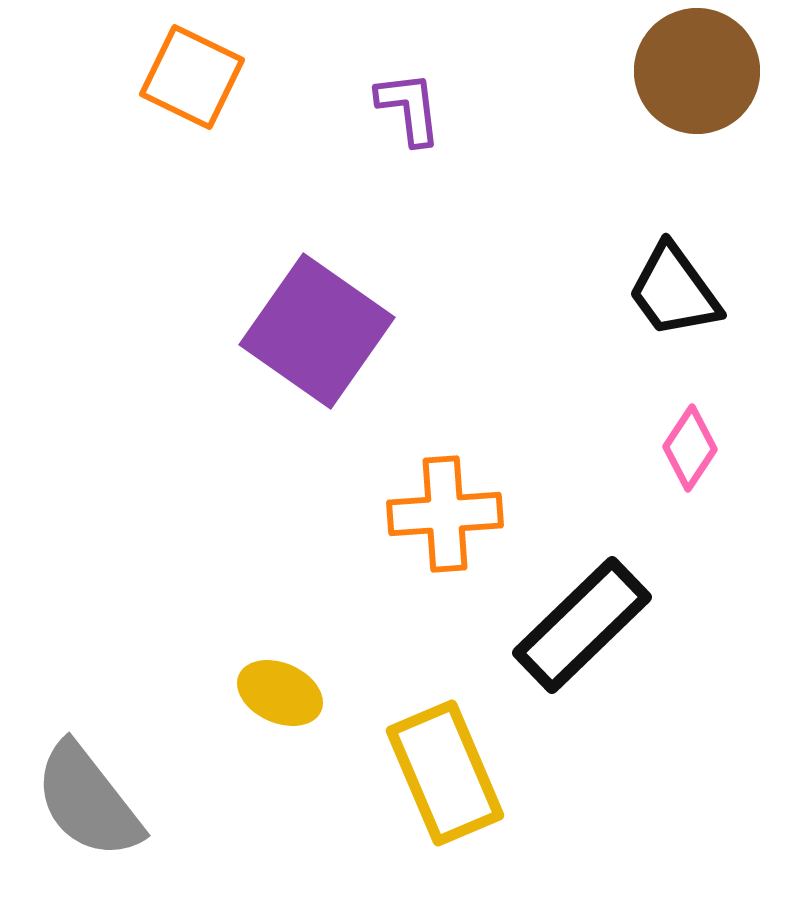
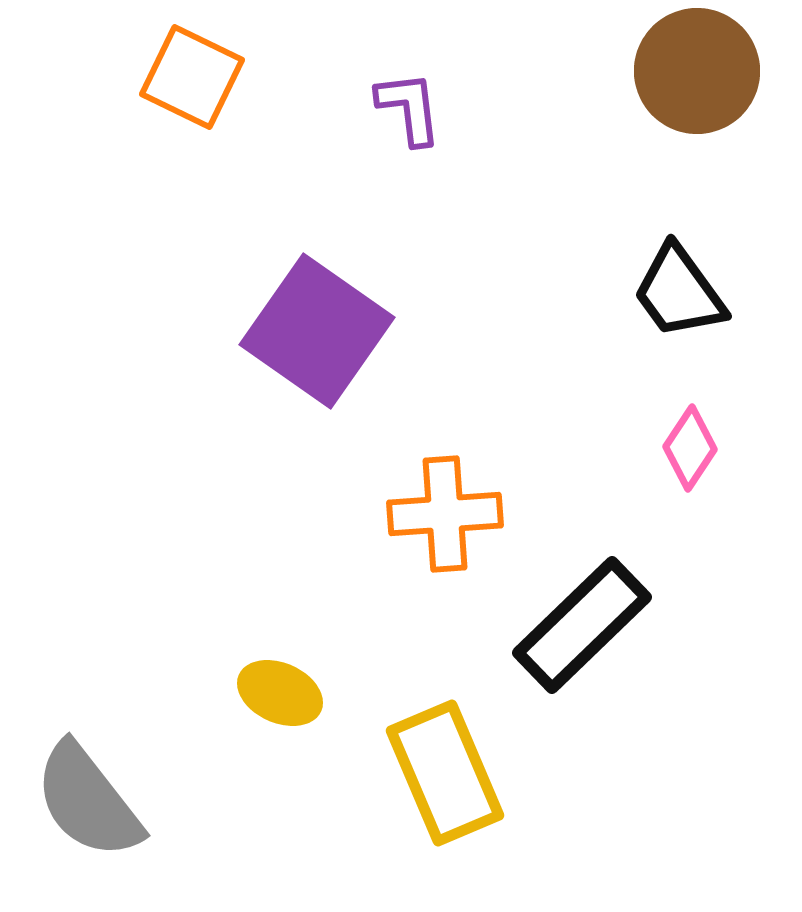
black trapezoid: moved 5 px right, 1 px down
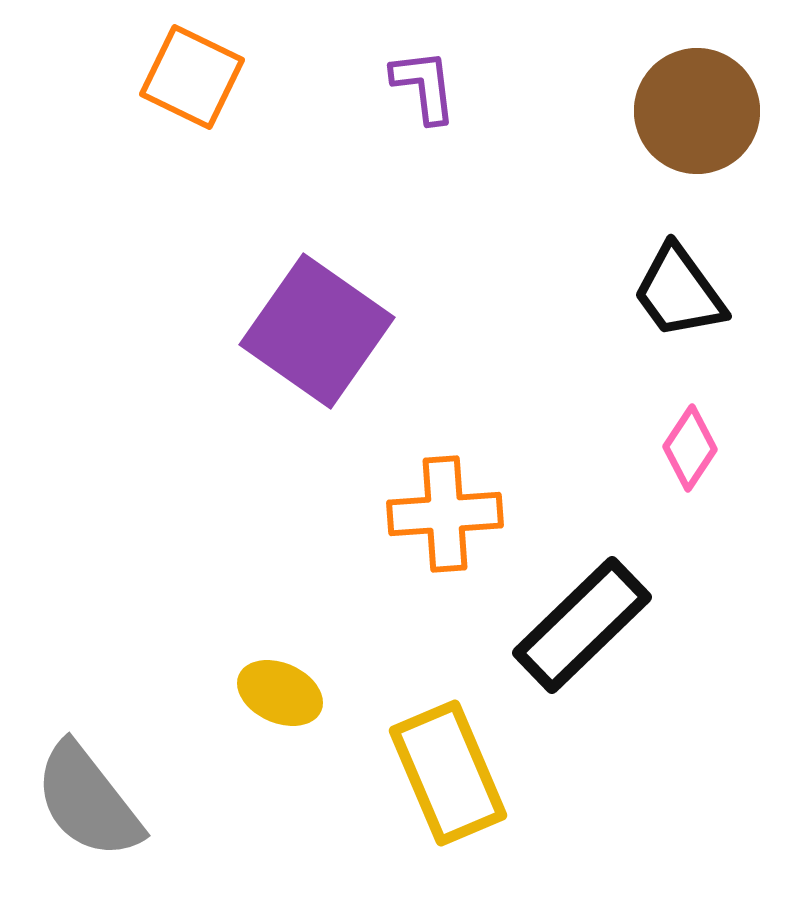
brown circle: moved 40 px down
purple L-shape: moved 15 px right, 22 px up
yellow rectangle: moved 3 px right
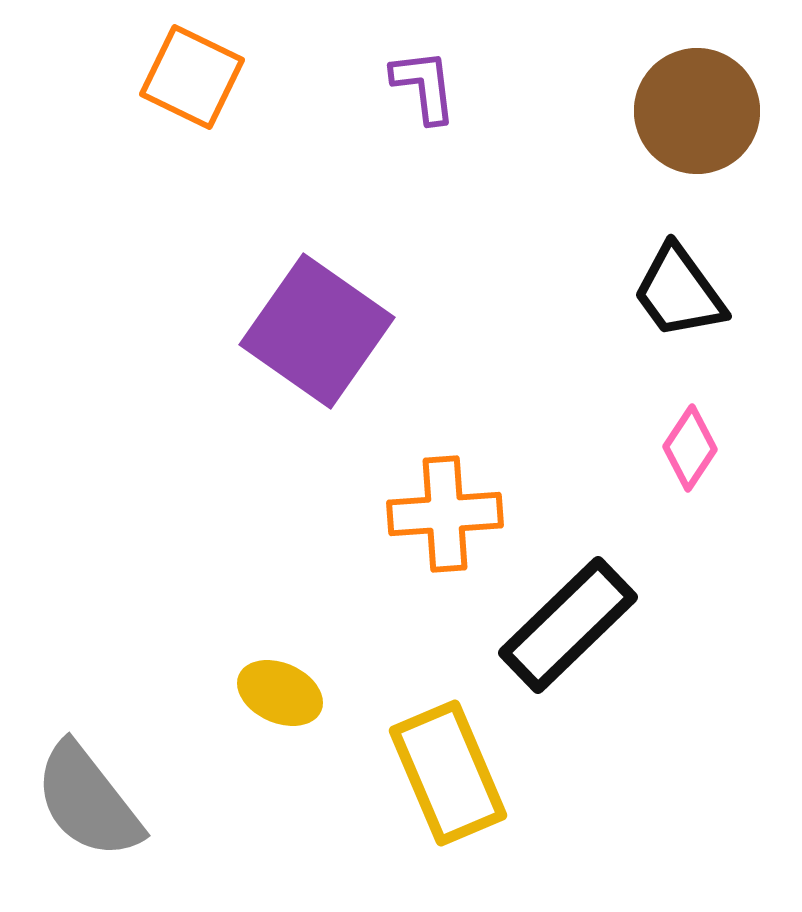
black rectangle: moved 14 px left
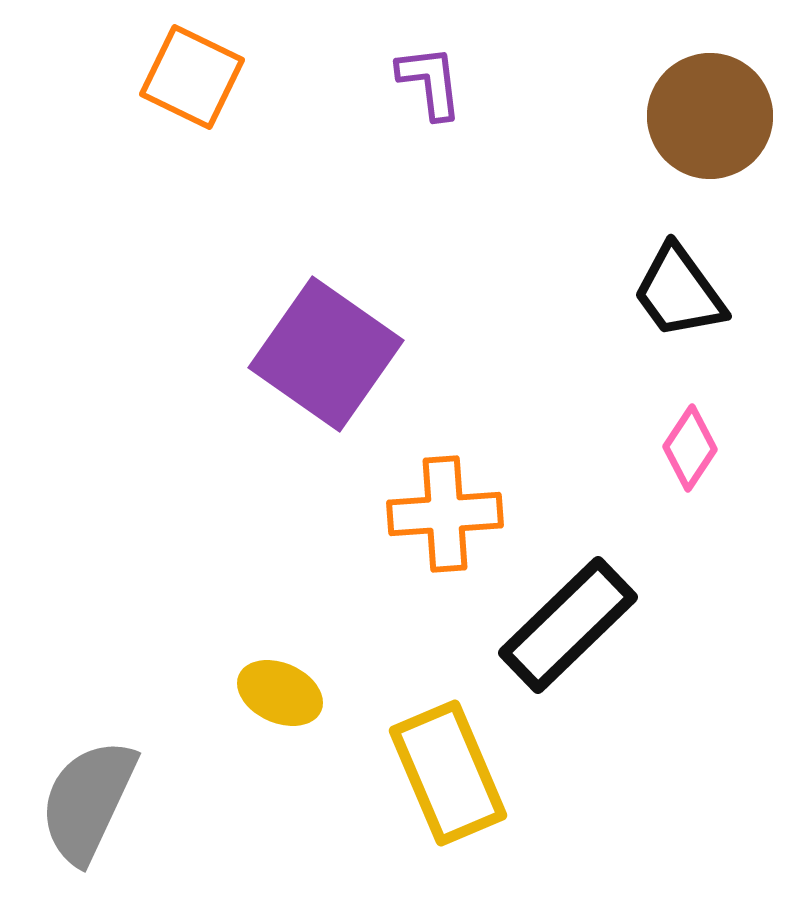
purple L-shape: moved 6 px right, 4 px up
brown circle: moved 13 px right, 5 px down
purple square: moved 9 px right, 23 px down
gray semicircle: rotated 63 degrees clockwise
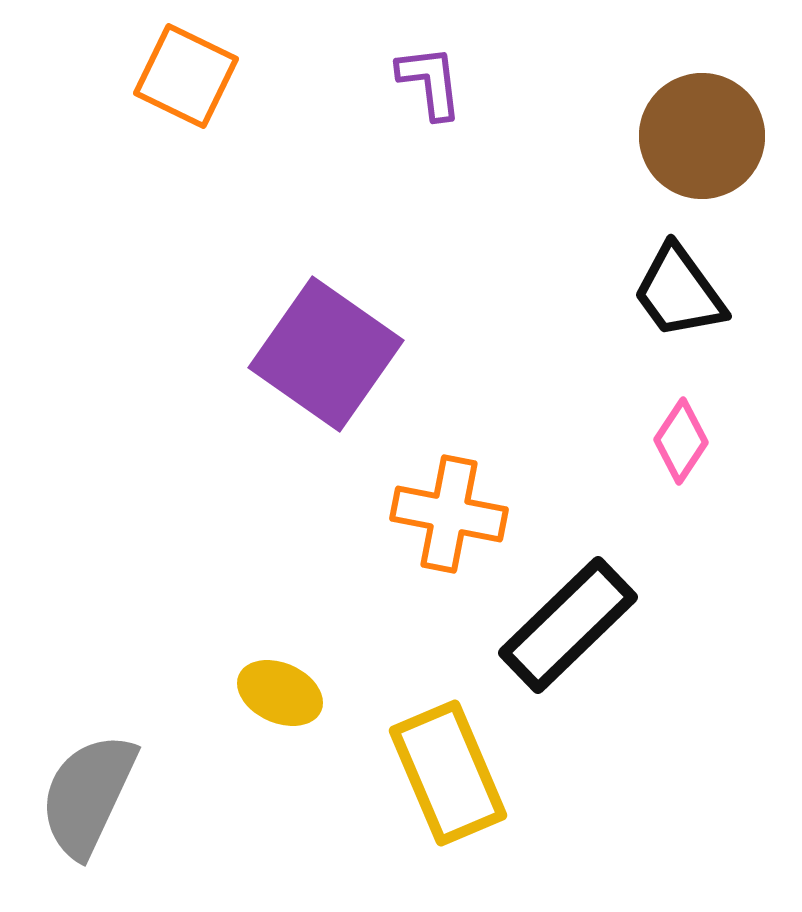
orange square: moved 6 px left, 1 px up
brown circle: moved 8 px left, 20 px down
pink diamond: moved 9 px left, 7 px up
orange cross: moved 4 px right; rotated 15 degrees clockwise
gray semicircle: moved 6 px up
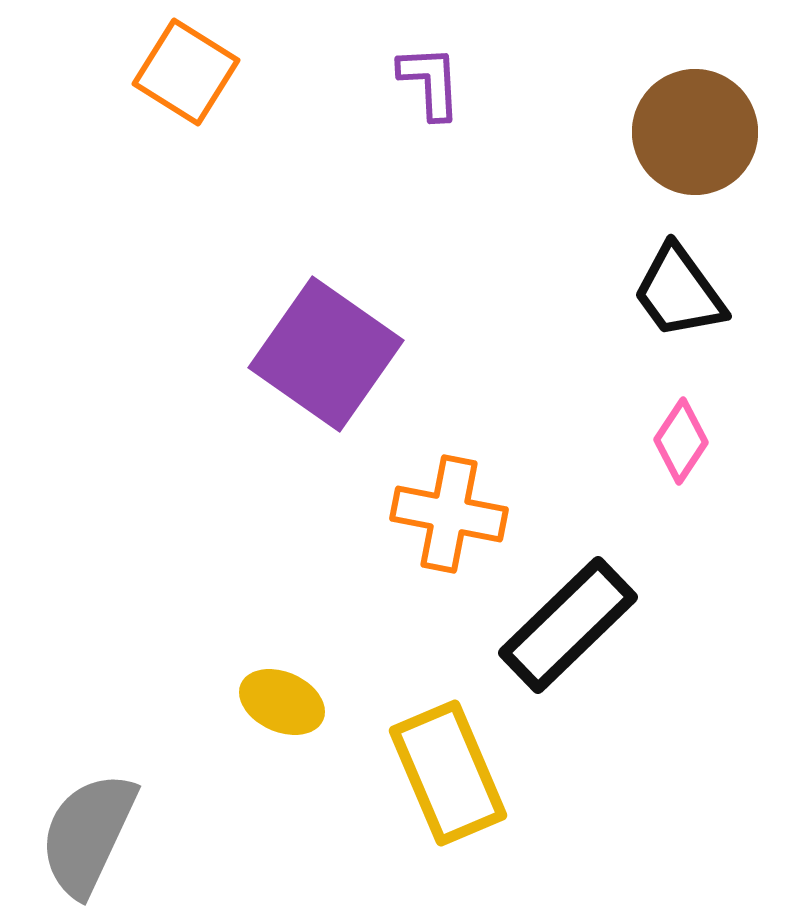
orange square: moved 4 px up; rotated 6 degrees clockwise
purple L-shape: rotated 4 degrees clockwise
brown circle: moved 7 px left, 4 px up
yellow ellipse: moved 2 px right, 9 px down
gray semicircle: moved 39 px down
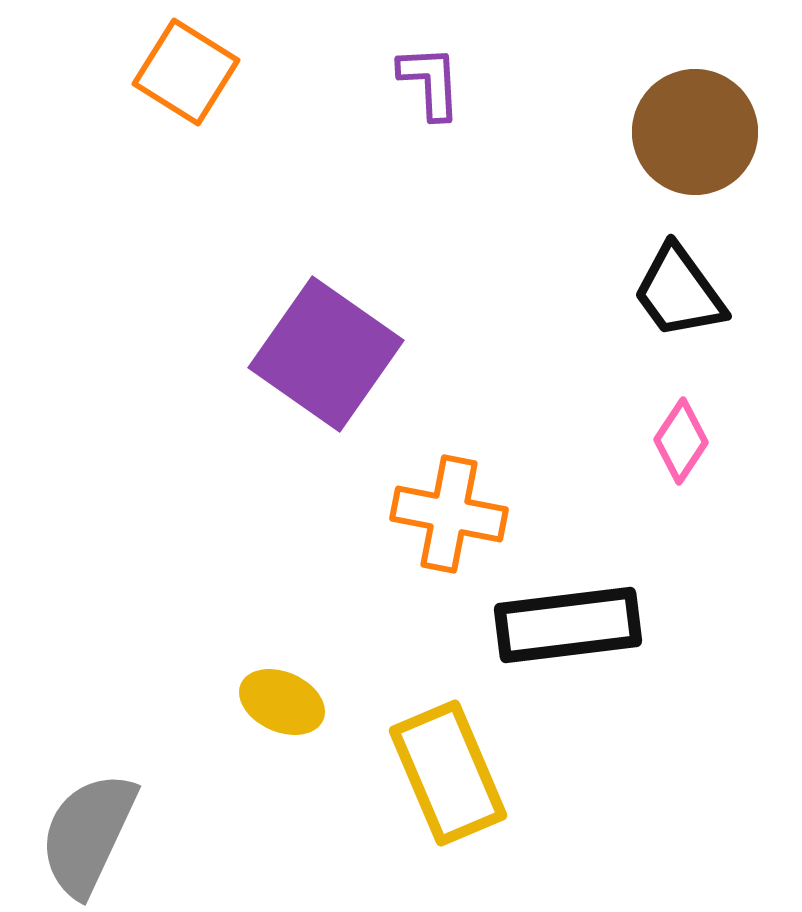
black rectangle: rotated 37 degrees clockwise
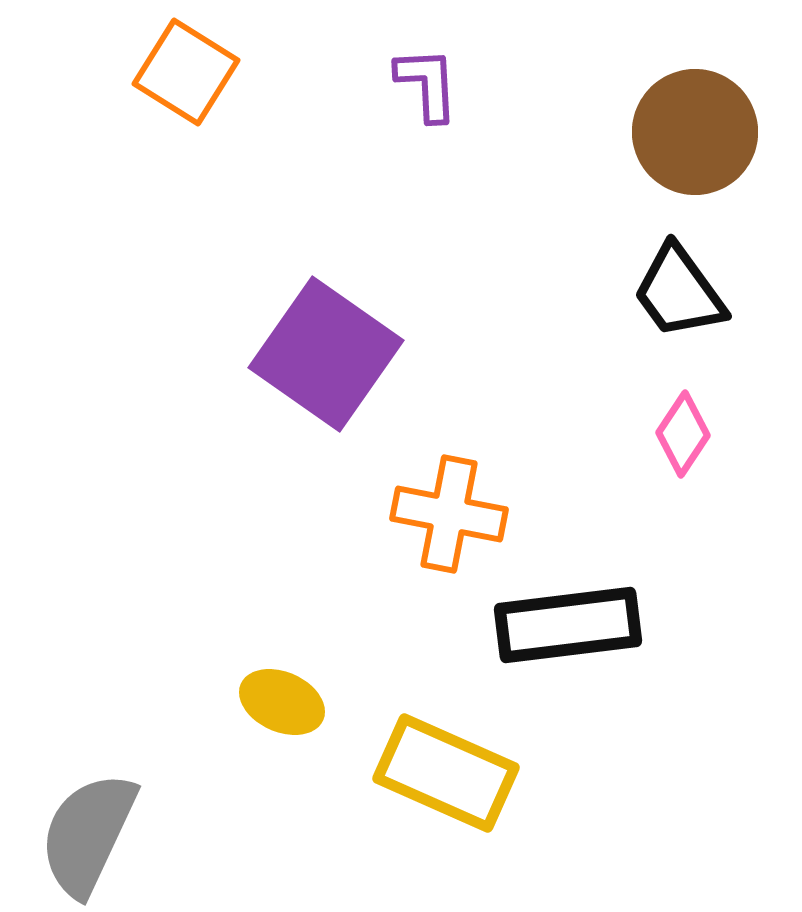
purple L-shape: moved 3 px left, 2 px down
pink diamond: moved 2 px right, 7 px up
yellow rectangle: moved 2 px left; rotated 43 degrees counterclockwise
